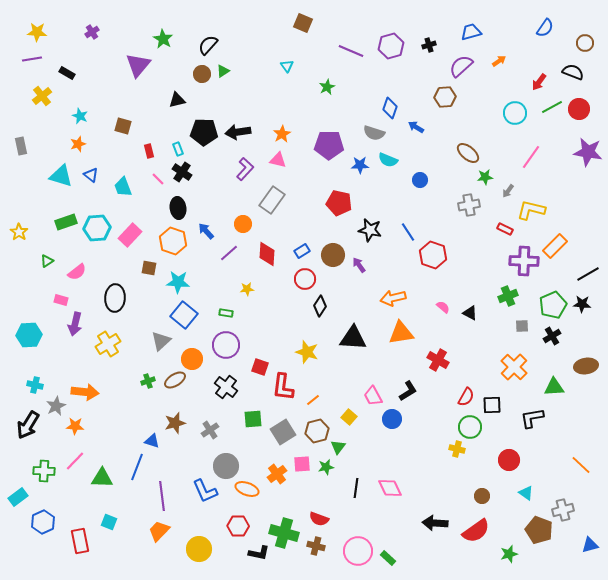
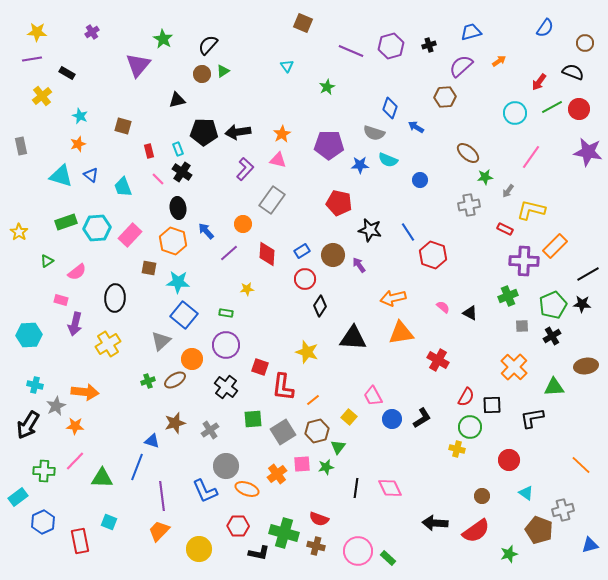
black L-shape at (408, 391): moved 14 px right, 27 px down
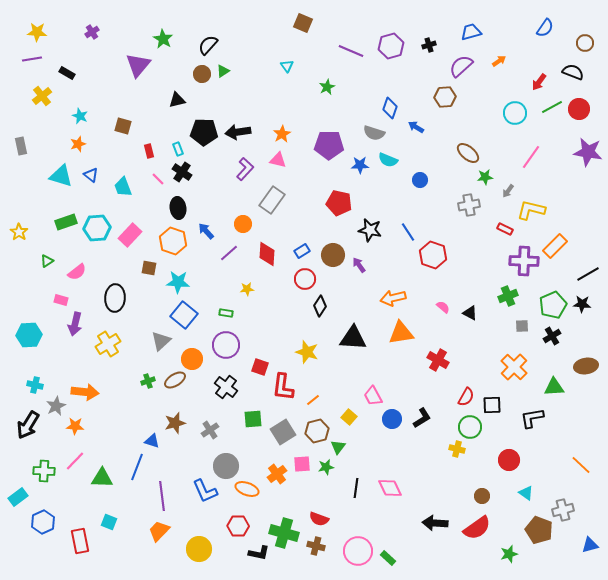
red semicircle at (476, 531): moved 1 px right, 3 px up
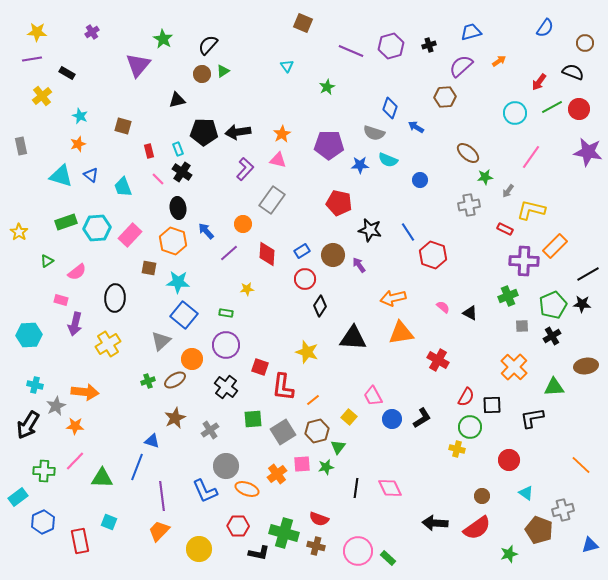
brown star at (175, 423): moved 5 px up; rotated 10 degrees counterclockwise
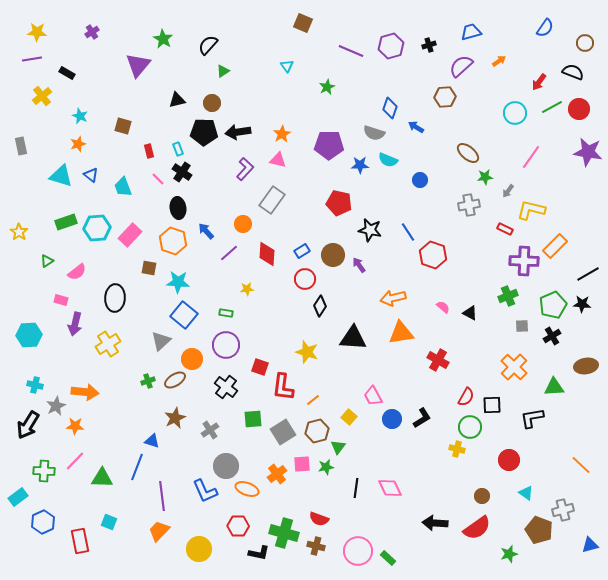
brown circle at (202, 74): moved 10 px right, 29 px down
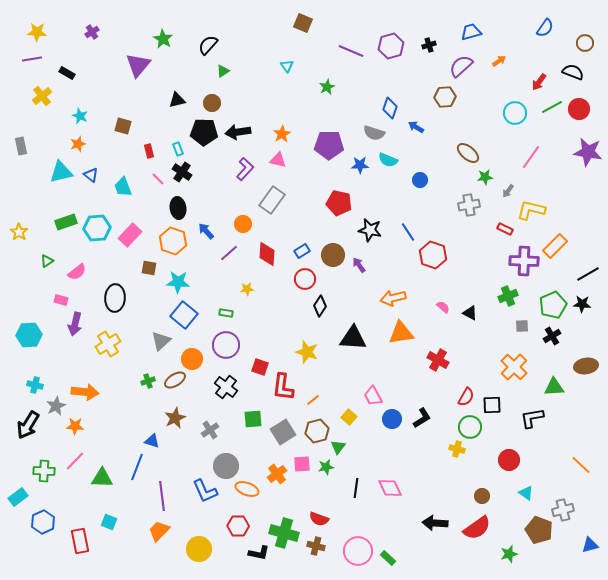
cyan triangle at (61, 176): moved 4 px up; rotated 30 degrees counterclockwise
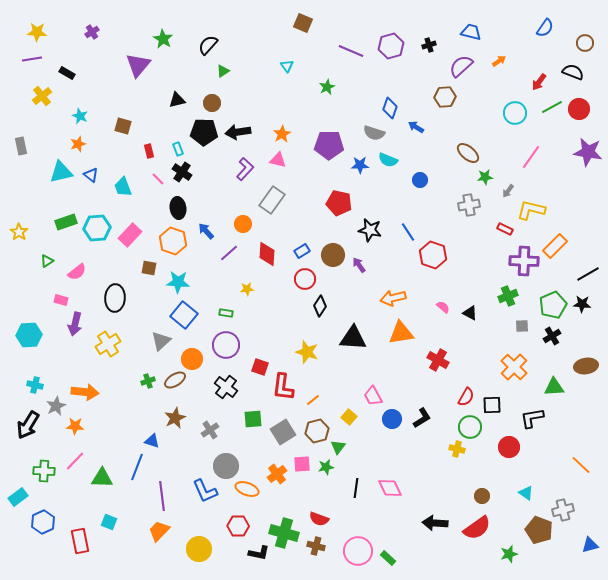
blue trapezoid at (471, 32): rotated 30 degrees clockwise
red circle at (509, 460): moved 13 px up
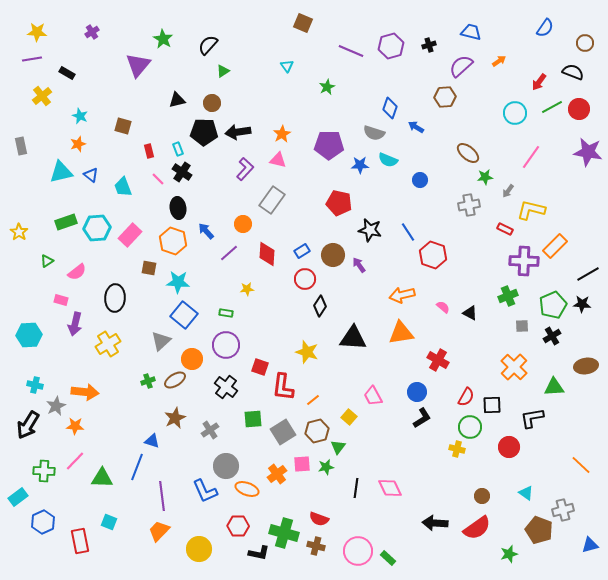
orange arrow at (393, 298): moved 9 px right, 3 px up
blue circle at (392, 419): moved 25 px right, 27 px up
